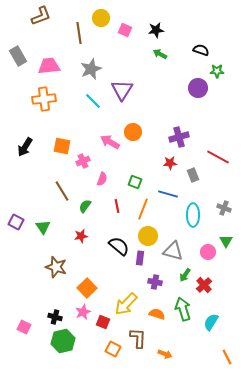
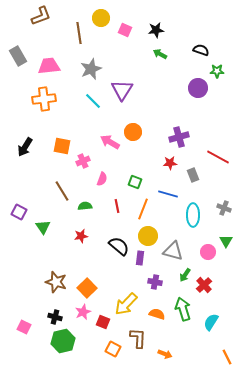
green semicircle at (85, 206): rotated 48 degrees clockwise
purple square at (16, 222): moved 3 px right, 10 px up
brown star at (56, 267): moved 15 px down
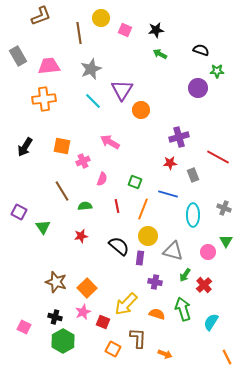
orange circle at (133, 132): moved 8 px right, 22 px up
green hexagon at (63, 341): rotated 15 degrees counterclockwise
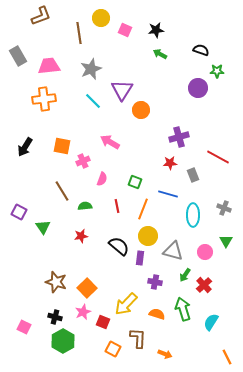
pink circle at (208, 252): moved 3 px left
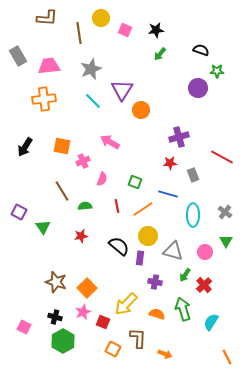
brown L-shape at (41, 16): moved 6 px right, 2 px down; rotated 25 degrees clockwise
green arrow at (160, 54): rotated 80 degrees counterclockwise
red line at (218, 157): moved 4 px right
gray cross at (224, 208): moved 1 px right, 4 px down; rotated 16 degrees clockwise
orange line at (143, 209): rotated 35 degrees clockwise
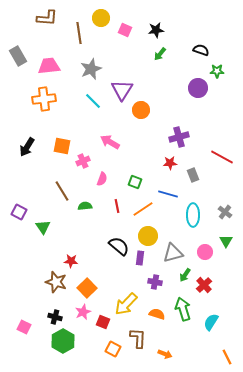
black arrow at (25, 147): moved 2 px right
red star at (81, 236): moved 10 px left, 25 px down; rotated 16 degrees clockwise
gray triangle at (173, 251): moved 2 px down; rotated 30 degrees counterclockwise
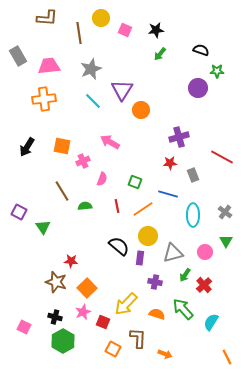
green arrow at (183, 309): rotated 25 degrees counterclockwise
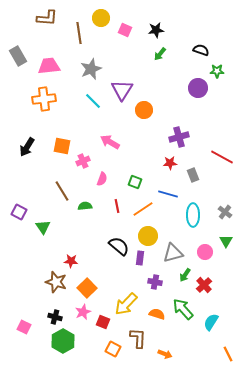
orange circle at (141, 110): moved 3 px right
orange line at (227, 357): moved 1 px right, 3 px up
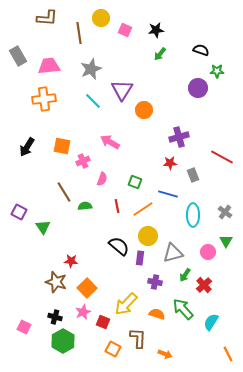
brown line at (62, 191): moved 2 px right, 1 px down
pink circle at (205, 252): moved 3 px right
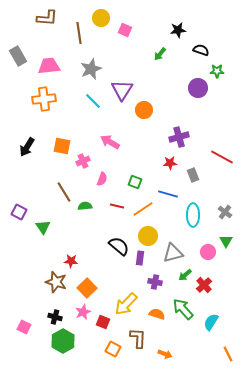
black star at (156, 30): moved 22 px right
red line at (117, 206): rotated 64 degrees counterclockwise
green arrow at (185, 275): rotated 16 degrees clockwise
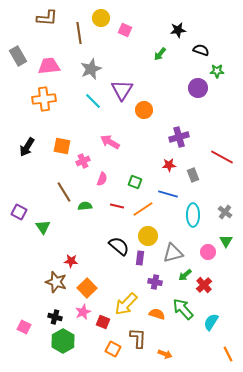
red star at (170, 163): moved 1 px left, 2 px down
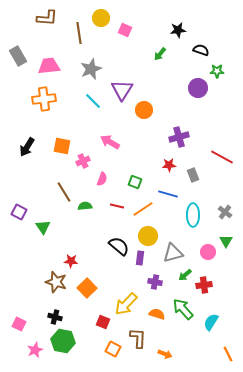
red cross at (204, 285): rotated 35 degrees clockwise
pink star at (83, 312): moved 48 px left, 38 px down
pink square at (24, 327): moved 5 px left, 3 px up
green hexagon at (63, 341): rotated 20 degrees counterclockwise
